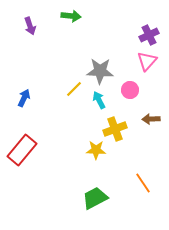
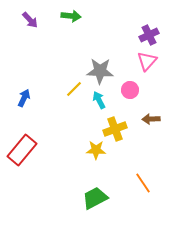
purple arrow: moved 6 px up; rotated 24 degrees counterclockwise
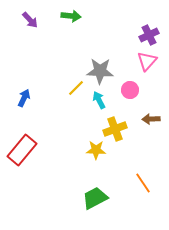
yellow line: moved 2 px right, 1 px up
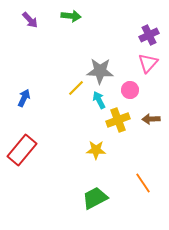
pink triangle: moved 1 px right, 2 px down
yellow cross: moved 3 px right, 9 px up
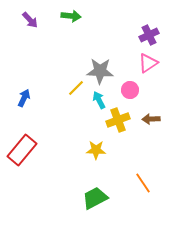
pink triangle: rotated 15 degrees clockwise
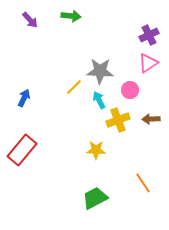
yellow line: moved 2 px left, 1 px up
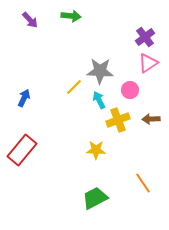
purple cross: moved 4 px left, 2 px down; rotated 12 degrees counterclockwise
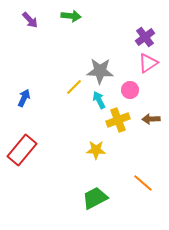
orange line: rotated 15 degrees counterclockwise
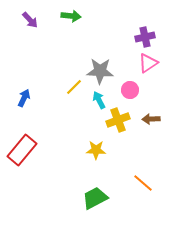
purple cross: rotated 24 degrees clockwise
